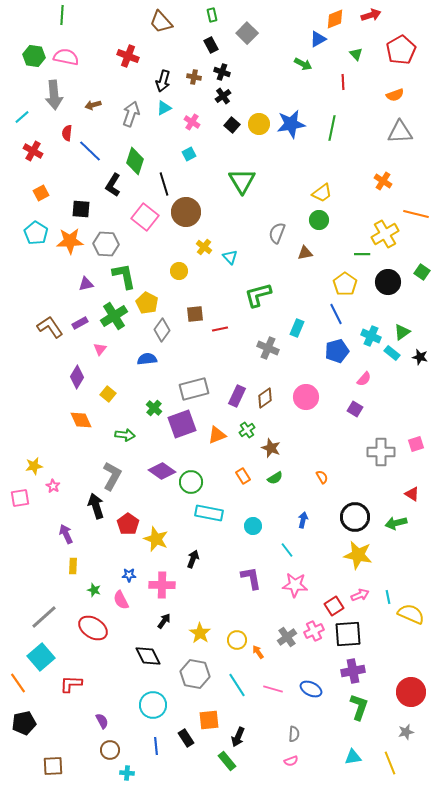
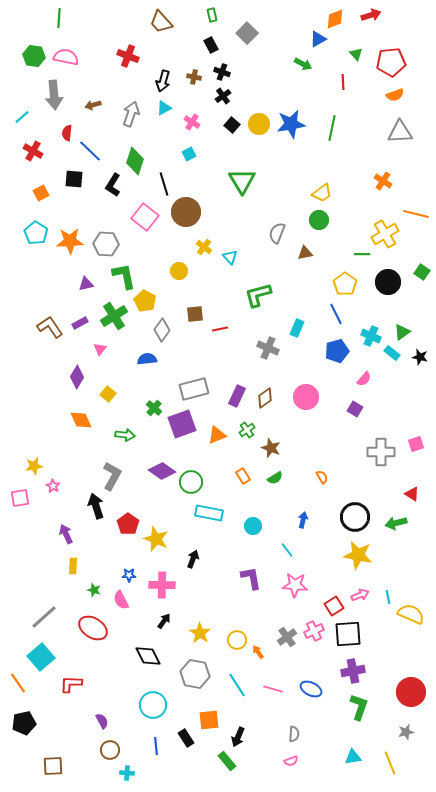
green line at (62, 15): moved 3 px left, 3 px down
red pentagon at (401, 50): moved 10 px left, 12 px down; rotated 24 degrees clockwise
black square at (81, 209): moved 7 px left, 30 px up
yellow pentagon at (147, 303): moved 2 px left, 2 px up
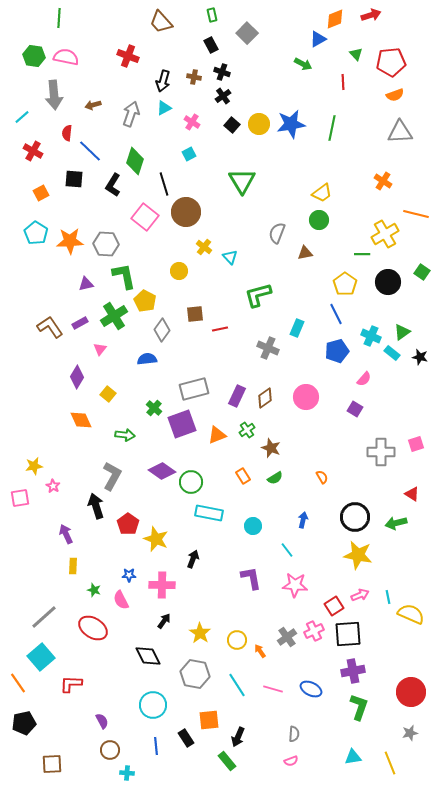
orange arrow at (258, 652): moved 2 px right, 1 px up
gray star at (406, 732): moved 4 px right, 1 px down
brown square at (53, 766): moved 1 px left, 2 px up
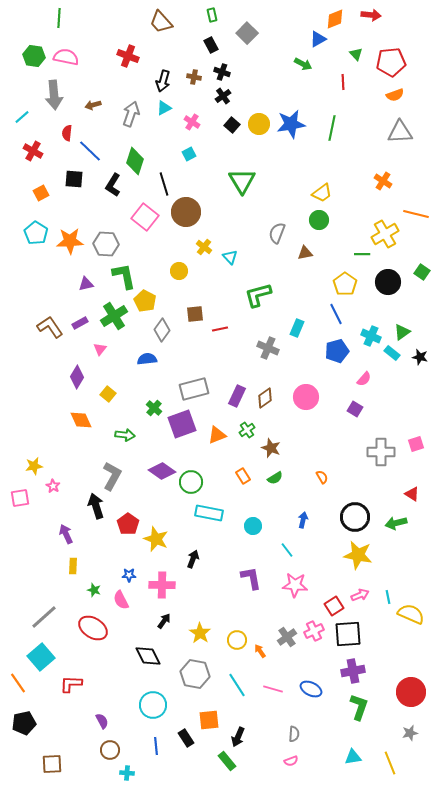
red arrow at (371, 15): rotated 24 degrees clockwise
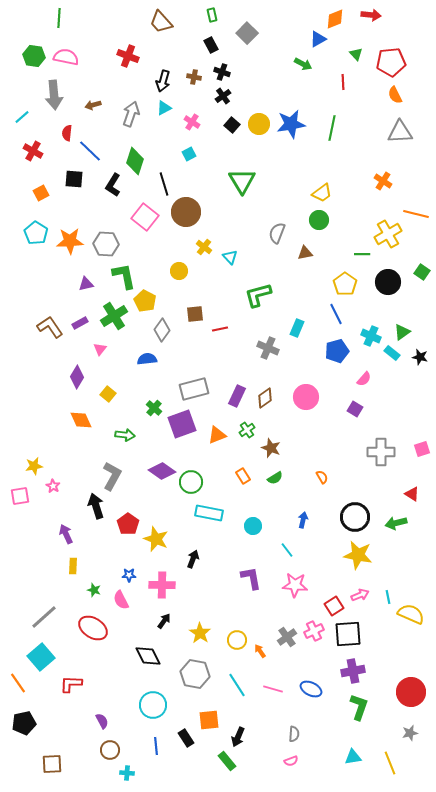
orange semicircle at (395, 95): rotated 84 degrees clockwise
yellow cross at (385, 234): moved 3 px right
pink square at (416, 444): moved 6 px right, 5 px down
pink square at (20, 498): moved 2 px up
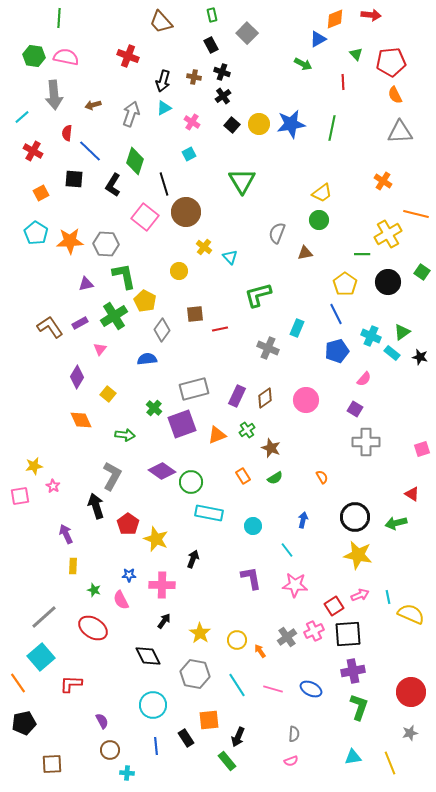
pink circle at (306, 397): moved 3 px down
gray cross at (381, 452): moved 15 px left, 10 px up
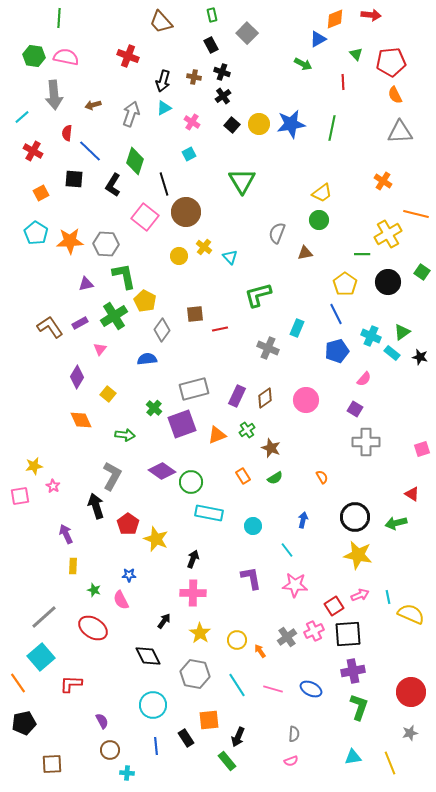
yellow circle at (179, 271): moved 15 px up
pink cross at (162, 585): moved 31 px right, 8 px down
